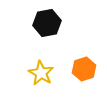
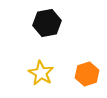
orange hexagon: moved 3 px right, 5 px down
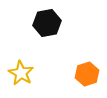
yellow star: moved 20 px left
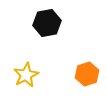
yellow star: moved 5 px right, 2 px down; rotated 15 degrees clockwise
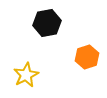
orange hexagon: moved 17 px up
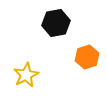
black hexagon: moved 9 px right
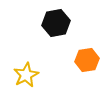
orange hexagon: moved 3 px down; rotated 10 degrees clockwise
